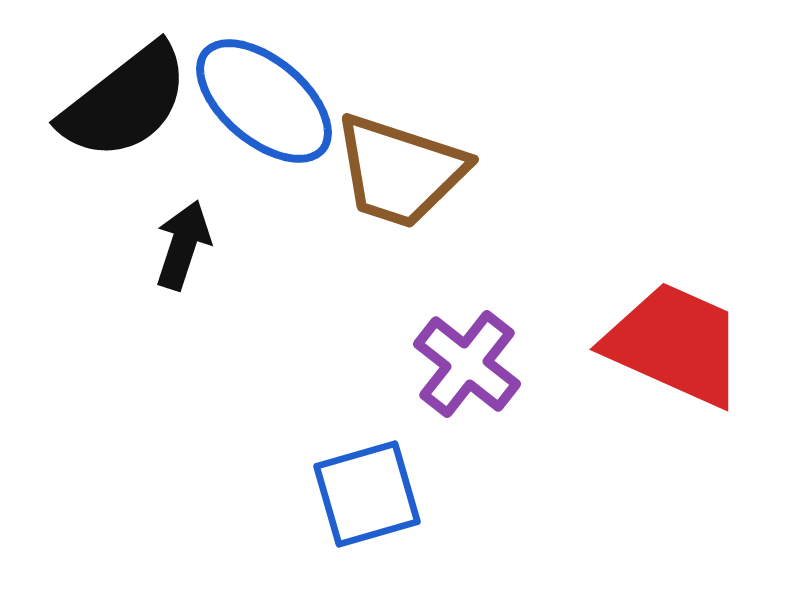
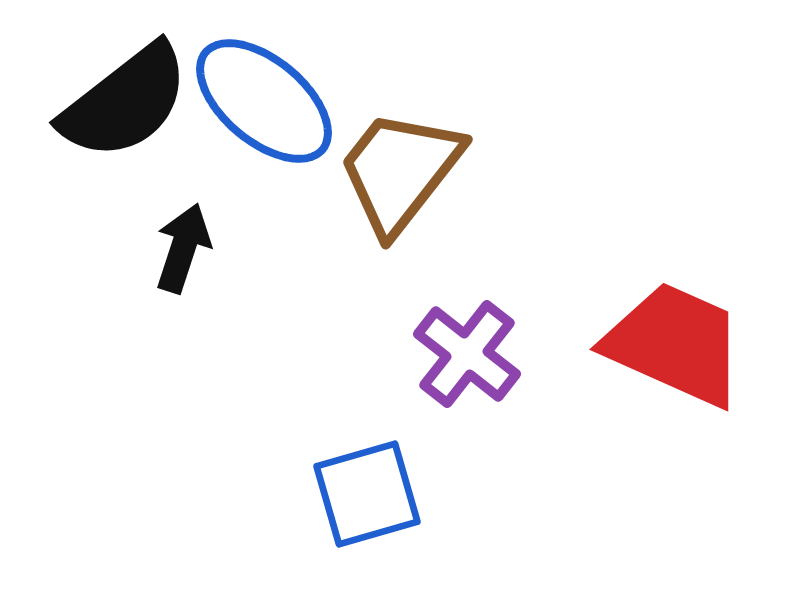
brown trapezoid: rotated 110 degrees clockwise
black arrow: moved 3 px down
purple cross: moved 10 px up
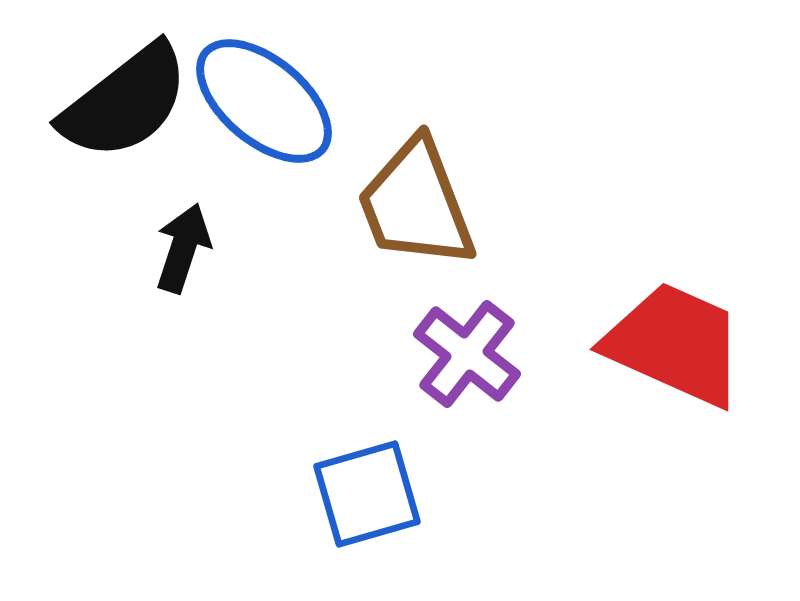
brown trapezoid: moved 16 px right, 33 px down; rotated 59 degrees counterclockwise
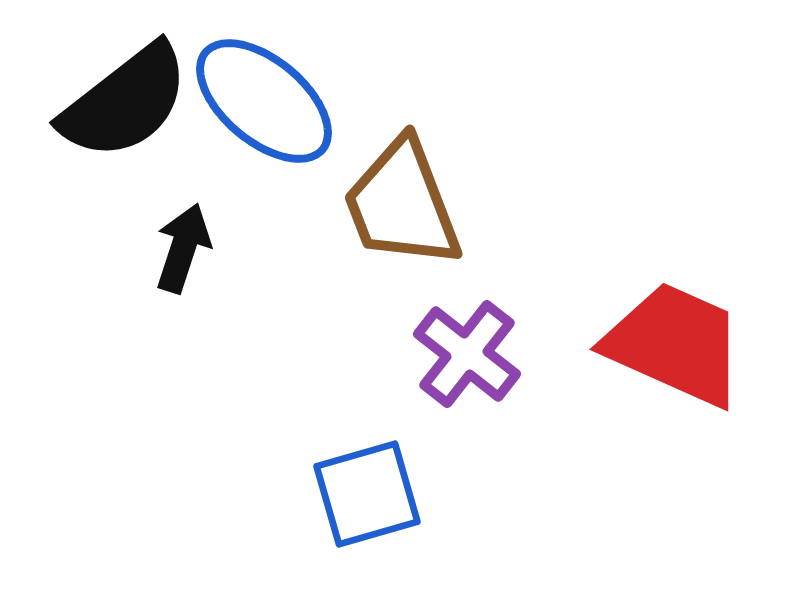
brown trapezoid: moved 14 px left
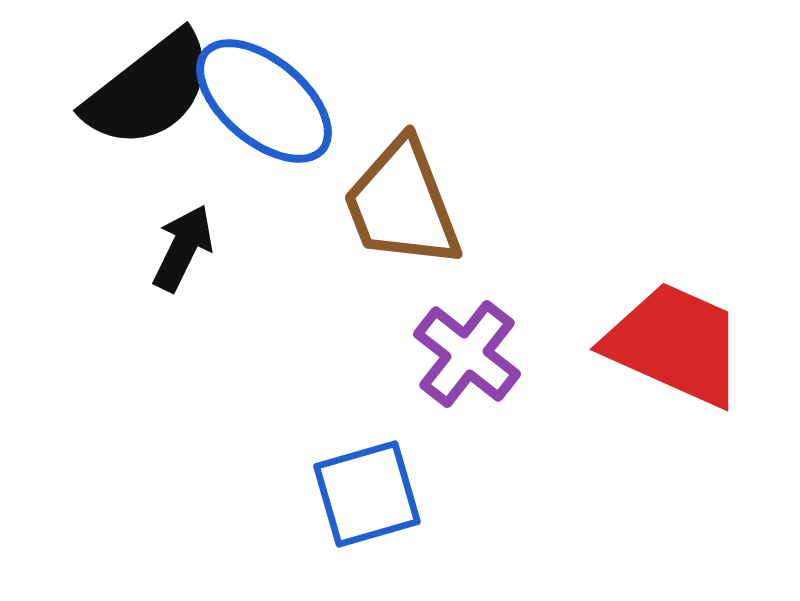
black semicircle: moved 24 px right, 12 px up
black arrow: rotated 8 degrees clockwise
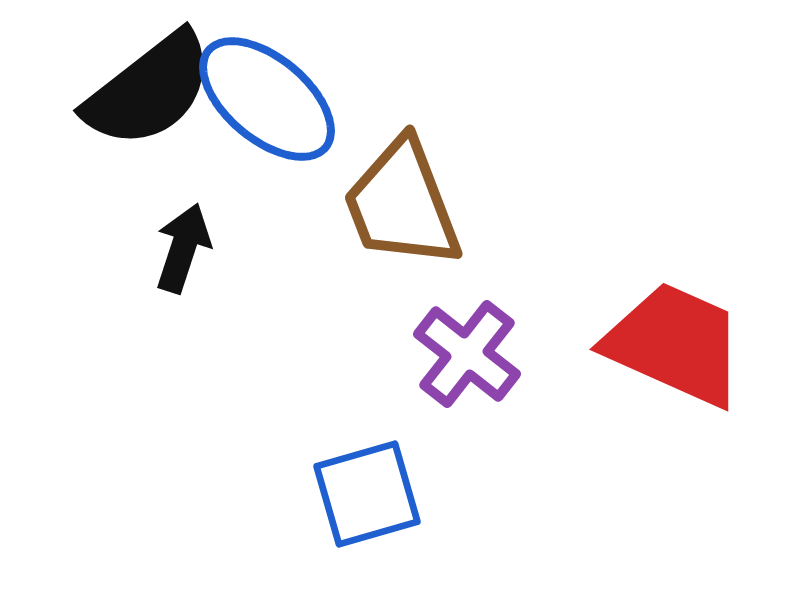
blue ellipse: moved 3 px right, 2 px up
black arrow: rotated 8 degrees counterclockwise
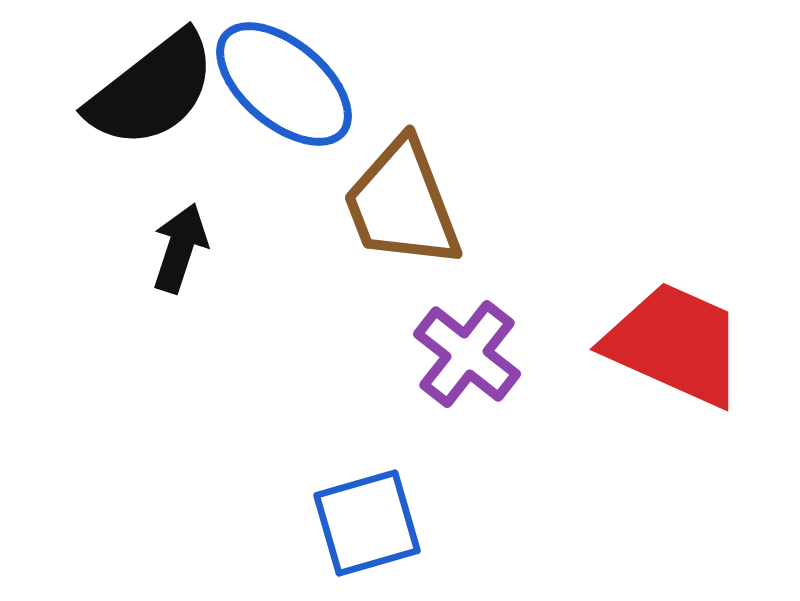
black semicircle: moved 3 px right
blue ellipse: moved 17 px right, 15 px up
black arrow: moved 3 px left
blue square: moved 29 px down
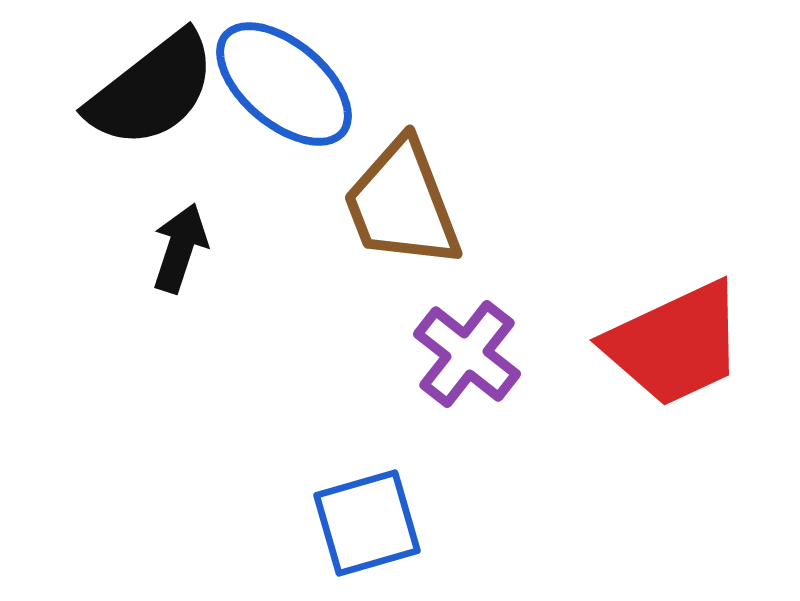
red trapezoid: rotated 131 degrees clockwise
